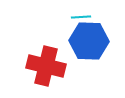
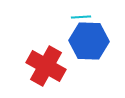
red cross: rotated 15 degrees clockwise
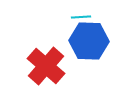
red cross: rotated 12 degrees clockwise
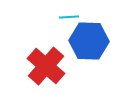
cyan line: moved 12 px left
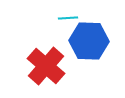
cyan line: moved 1 px left, 1 px down
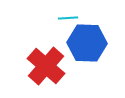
blue hexagon: moved 2 px left, 2 px down
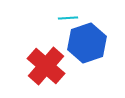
blue hexagon: rotated 21 degrees counterclockwise
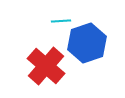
cyan line: moved 7 px left, 3 px down
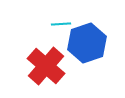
cyan line: moved 3 px down
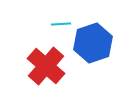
blue hexagon: moved 6 px right
